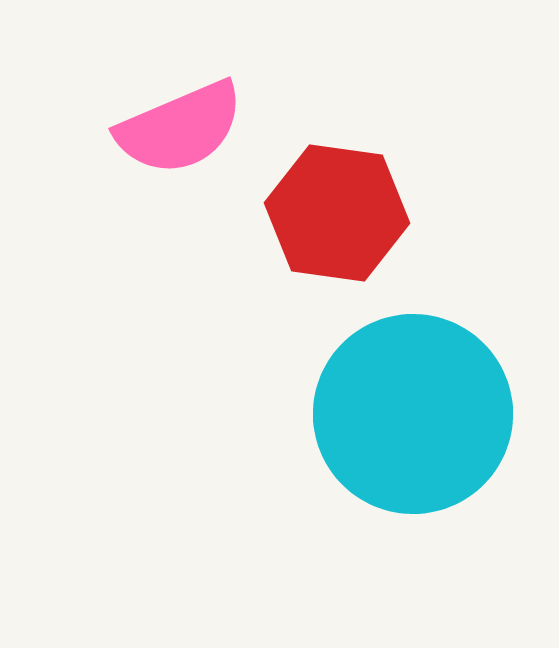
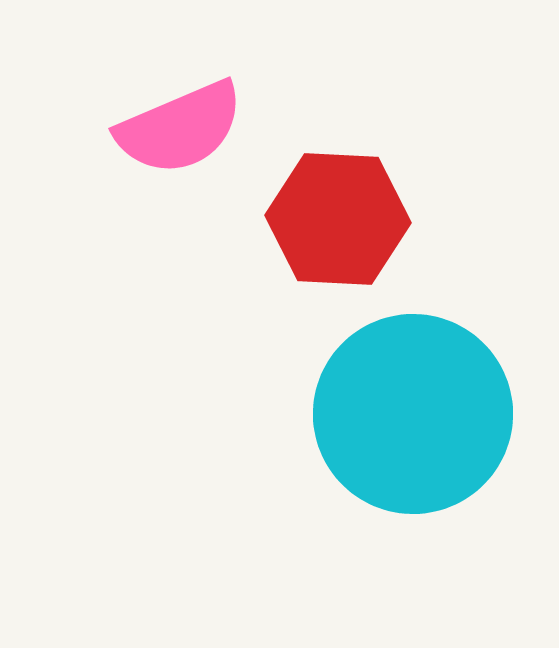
red hexagon: moved 1 px right, 6 px down; rotated 5 degrees counterclockwise
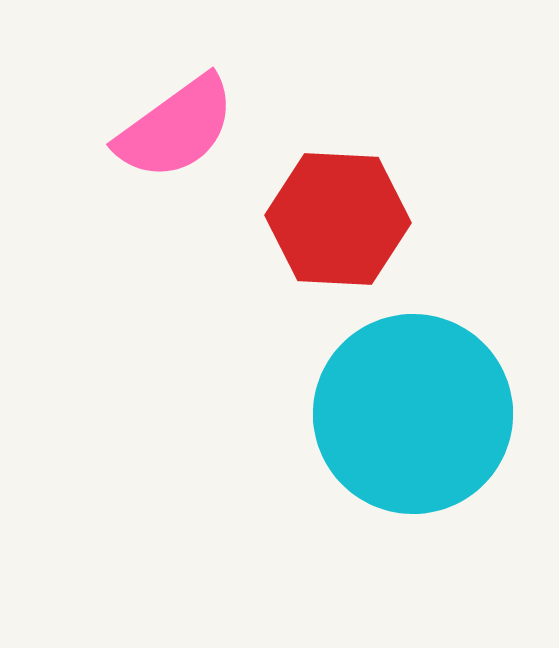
pink semicircle: moved 4 px left; rotated 13 degrees counterclockwise
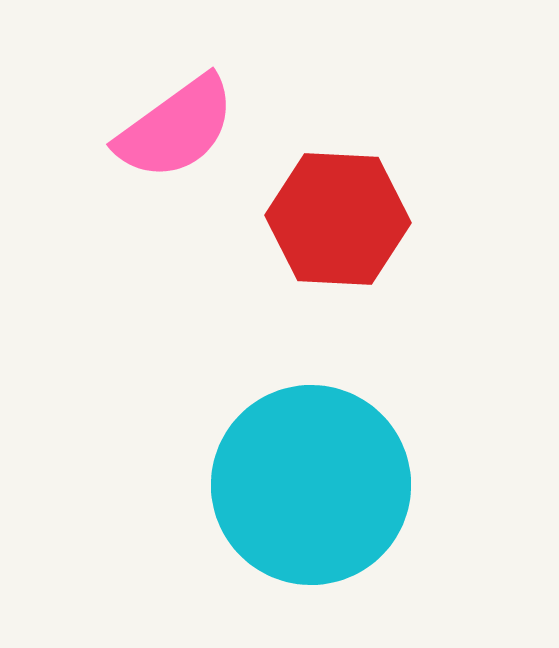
cyan circle: moved 102 px left, 71 px down
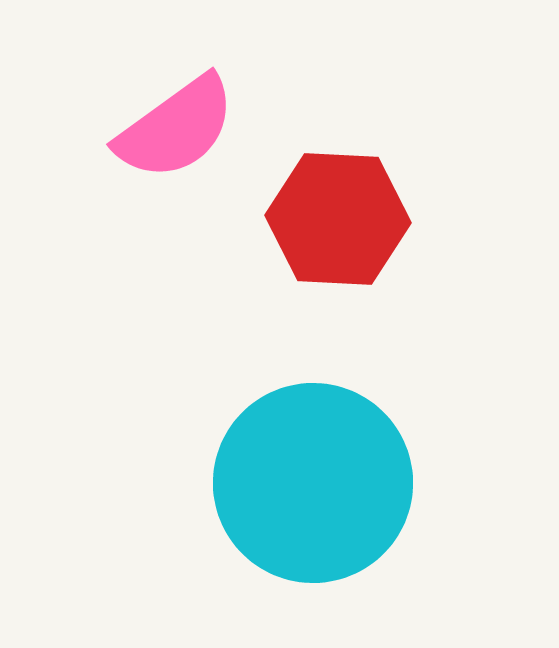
cyan circle: moved 2 px right, 2 px up
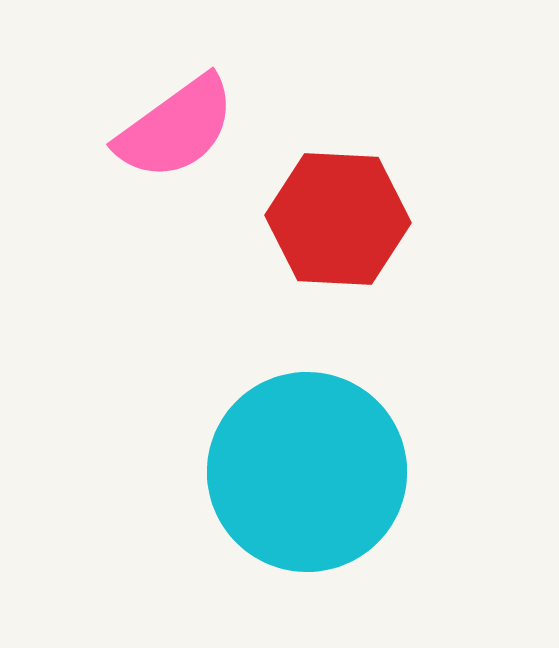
cyan circle: moved 6 px left, 11 px up
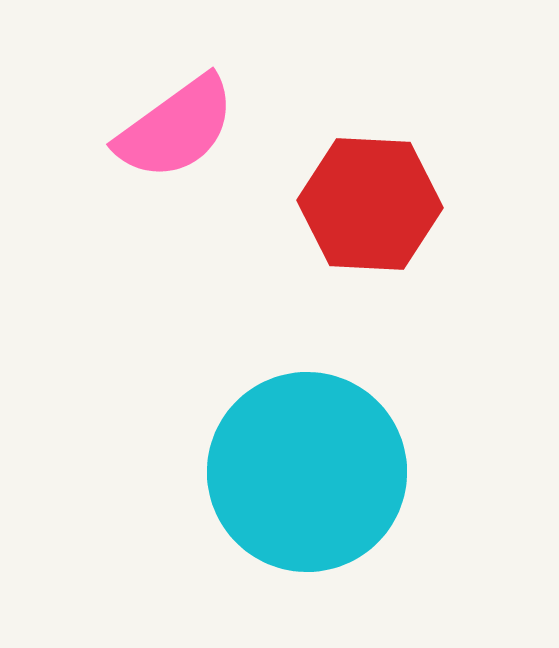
red hexagon: moved 32 px right, 15 px up
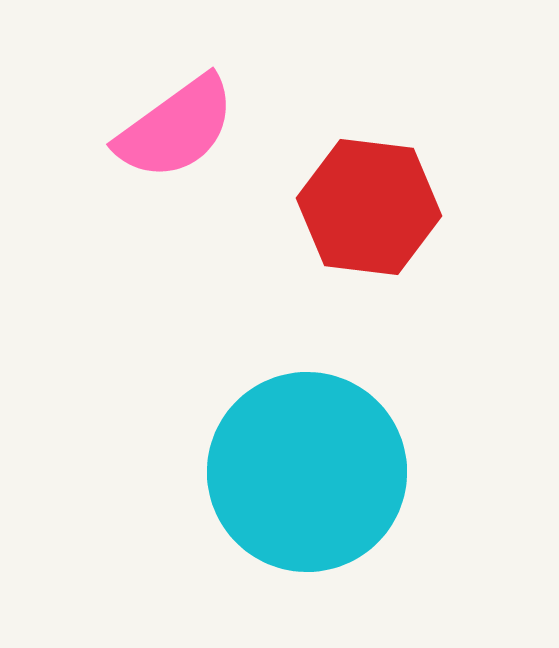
red hexagon: moved 1 px left, 3 px down; rotated 4 degrees clockwise
